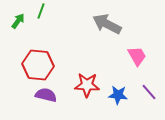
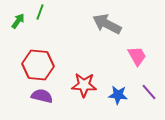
green line: moved 1 px left, 1 px down
red star: moved 3 px left
purple semicircle: moved 4 px left, 1 px down
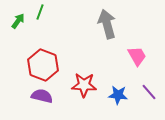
gray arrow: rotated 48 degrees clockwise
red hexagon: moved 5 px right; rotated 16 degrees clockwise
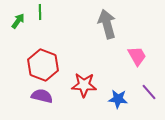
green line: rotated 21 degrees counterclockwise
blue star: moved 4 px down
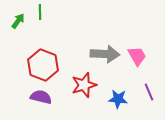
gray arrow: moved 2 px left, 30 px down; rotated 108 degrees clockwise
red star: rotated 20 degrees counterclockwise
purple line: rotated 18 degrees clockwise
purple semicircle: moved 1 px left, 1 px down
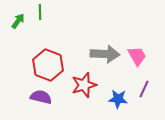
red hexagon: moved 5 px right
purple line: moved 5 px left, 3 px up; rotated 48 degrees clockwise
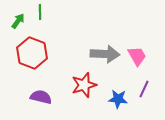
red hexagon: moved 16 px left, 12 px up
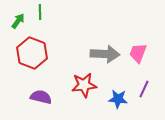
pink trapezoid: moved 1 px right, 3 px up; rotated 130 degrees counterclockwise
red star: rotated 10 degrees clockwise
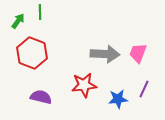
blue star: rotated 12 degrees counterclockwise
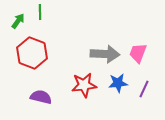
blue star: moved 16 px up
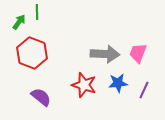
green line: moved 3 px left
green arrow: moved 1 px right, 1 px down
red star: rotated 25 degrees clockwise
purple line: moved 1 px down
purple semicircle: rotated 25 degrees clockwise
